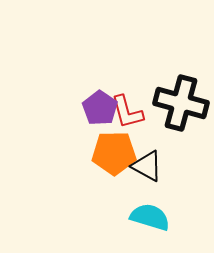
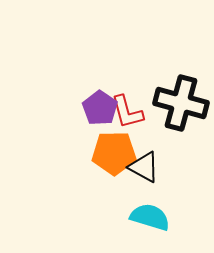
black triangle: moved 3 px left, 1 px down
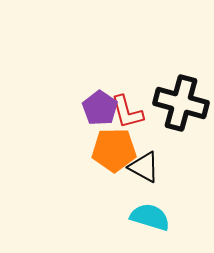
orange pentagon: moved 3 px up
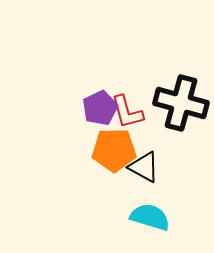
purple pentagon: rotated 12 degrees clockwise
